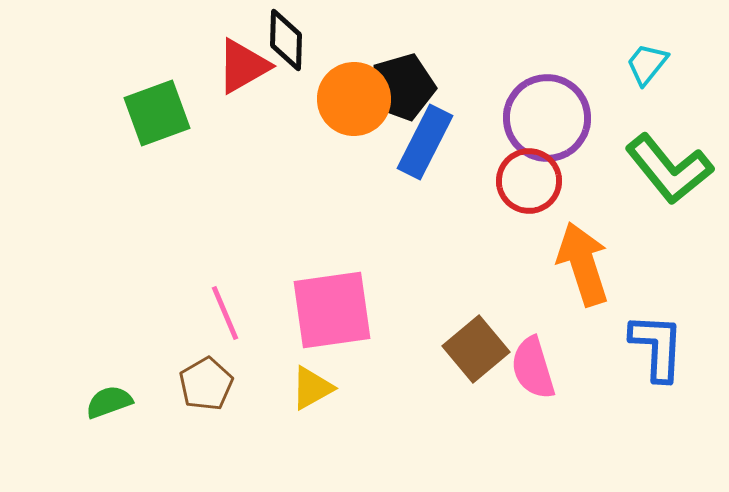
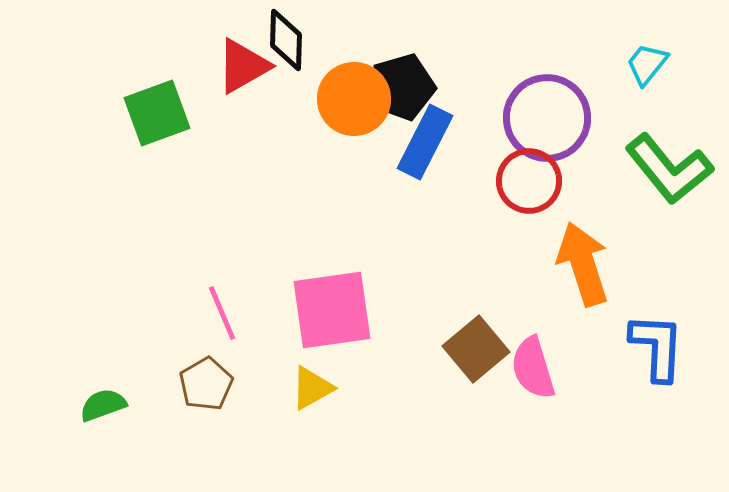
pink line: moved 3 px left
green semicircle: moved 6 px left, 3 px down
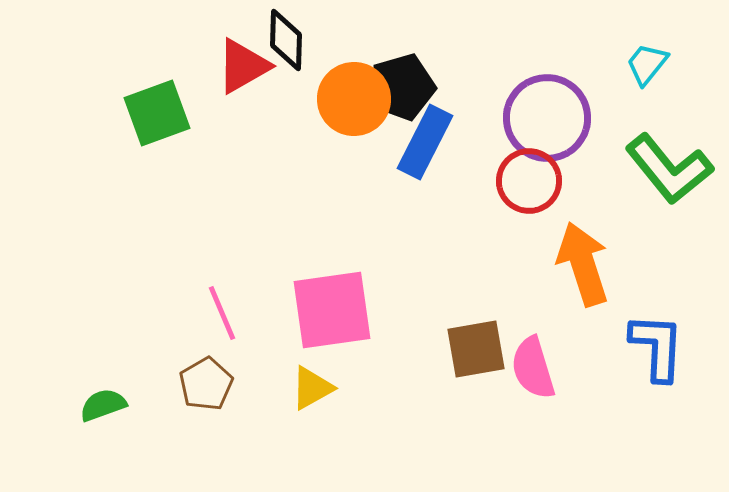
brown square: rotated 30 degrees clockwise
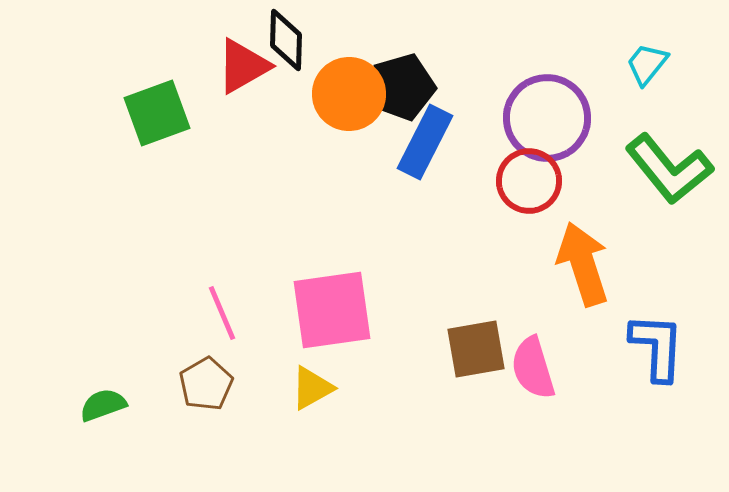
orange circle: moved 5 px left, 5 px up
